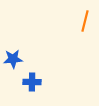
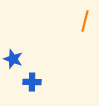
blue star: rotated 24 degrees clockwise
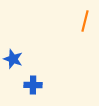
blue cross: moved 1 px right, 3 px down
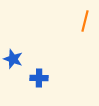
blue cross: moved 6 px right, 7 px up
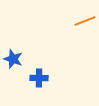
orange line: rotated 55 degrees clockwise
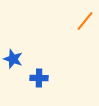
orange line: rotated 30 degrees counterclockwise
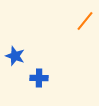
blue star: moved 2 px right, 3 px up
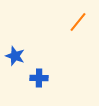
orange line: moved 7 px left, 1 px down
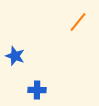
blue cross: moved 2 px left, 12 px down
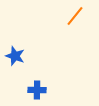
orange line: moved 3 px left, 6 px up
